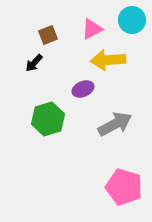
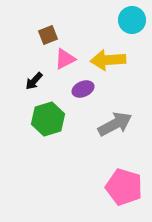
pink triangle: moved 27 px left, 30 px down
black arrow: moved 18 px down
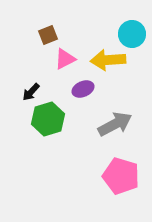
cyan circle: moved 14 px down
black arrow: moved 3 px left, 11 px down
pink pentagon: moved 3 px left, 11 px up
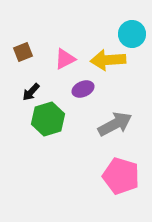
brown square: moved 25 px left, 17 px down
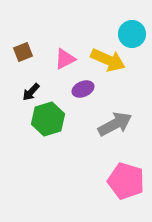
yellow arrow: rotated 152 degrees counterclockwise
pink pentagon: moved 5 px right, 5 px down
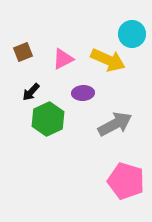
pink triangle: moved 2 px left
purple ellipse: moved 4 px down; rotated 20 degrees clockwise
green hexagon: rotated 8 degrees counterclockwise
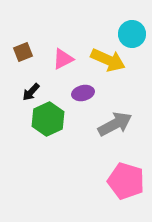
purple ellipse: rotated 10 degrees counterclockwise
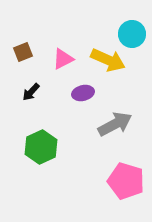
green hexagon: moved 7 px left, 28 px down
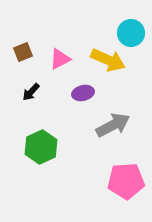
cyan circle: moved 1 px left, 1 px up
pink triangle: moved 3 px left
gray arrow: moved 2 px left, 1 px down
pink pentagon: rotated 21 degrees counterclockwise
